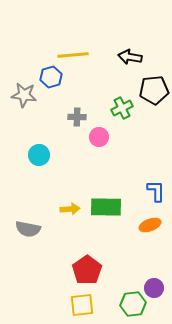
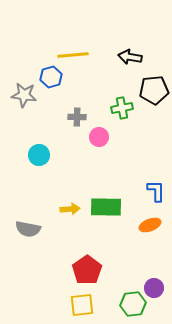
green cross: rotated 15 degrees clockwise
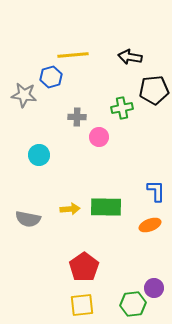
gray semicircle: moved 10 px up
red pentagon: moved 3 px left, 3 px up
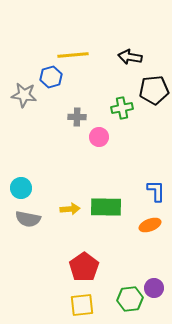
cyan circle: moved 18 px left, 33 px down
green hexagon: moved 3 px left, 5 px up
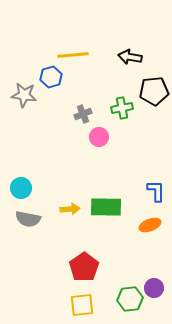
black pentagon: moved 1 px down
gray cross: moved 6 px right, 3 px up; rotated 24 degrees counterclockwise
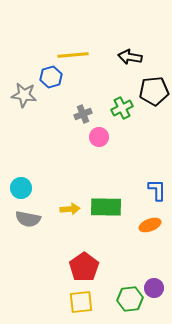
green cross: rotated 15 degrees counterclockwise
blue L-shape: moved 1 px right, 1 px up
yellow square: moved 1 px left, 3 px up
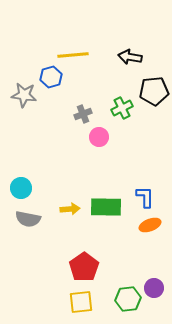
blue L-shape: moved 12 px left, 7 px down
green hexagon: moved 2 px left
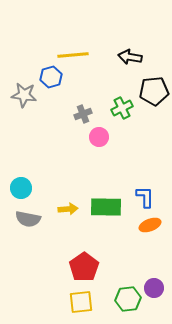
yellow arrow: moved 2 px left
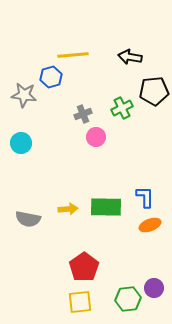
pink circle: moved 3 px left
cyan circle: moved 45 px up
yellow square: moved 1 px left
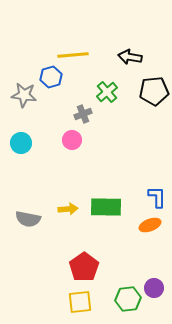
green cross: moved 15 px left, 16 px up; rotated 15 degrees counterclockwise
pink circle: moved 24 px left, 3 px down
blue L-shape: moved 12 px right
